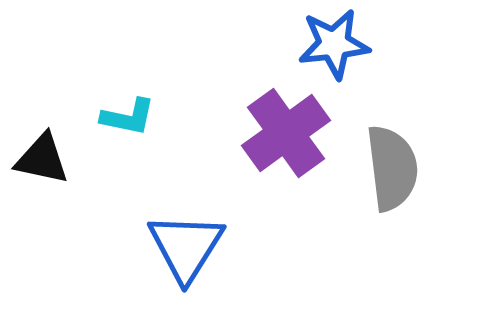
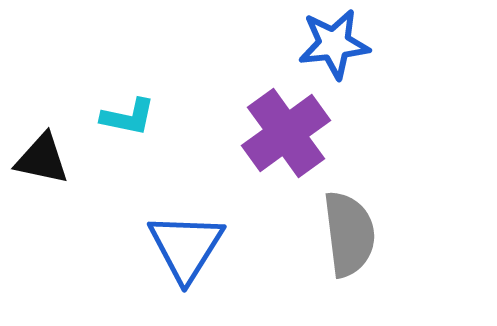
gray semicircle: moved 43 px left, 66 px down
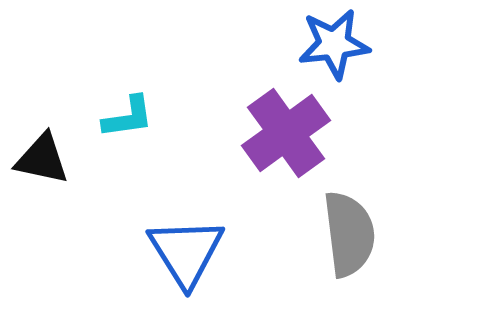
cyan L-shape: rotated 20 degrees counterclockwise
blue triangle: moved 5 px down; rotated 4 degrees counterclockwise
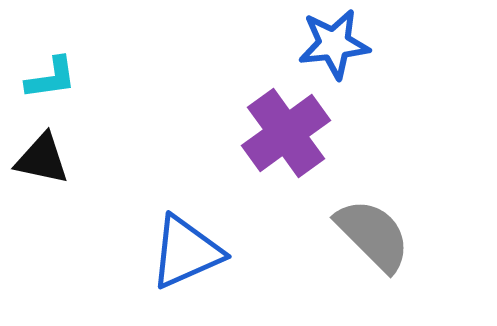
cyan L-shape: moved 77 px left, 39 px up
gray semicircle: moved 24 px right, 1 px down; rotated 38 degrees counterclockwise
blue triangle: rotated 38 degrees clockwise
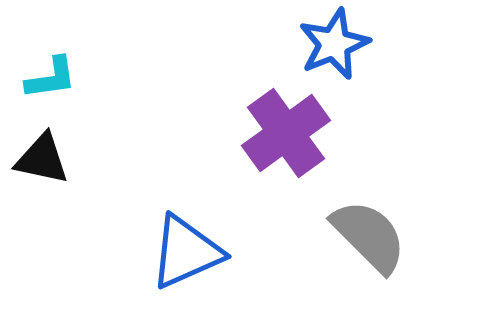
blue star: rotated 16 degrees counterclockwise
gray semicircle: moved 4 px left, 1 px down
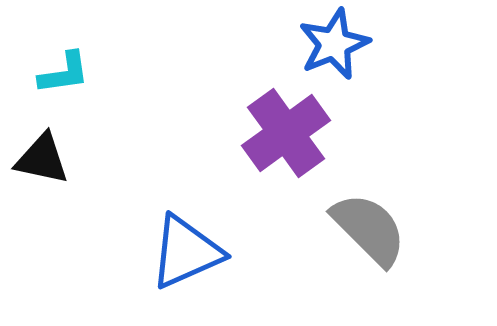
cyan L-shape: moved 13 px right, 5 px up
gray semicircle: moved 7 px up
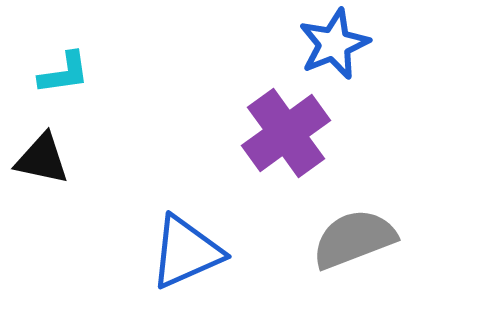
gray semicircle: moved 15 px left, 10 px down; rotated 66 degrees counterclockwise
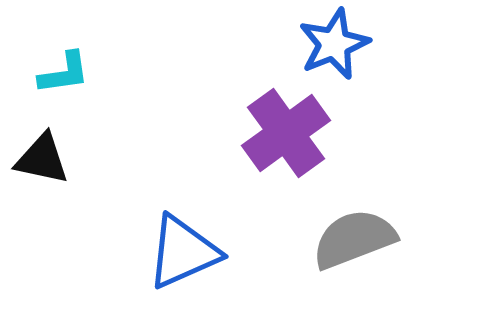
blue triangle: moved 3 px left
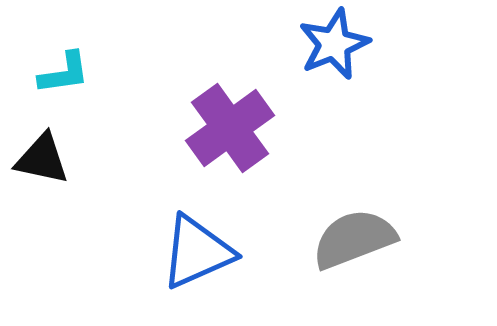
purple cross: moved 56 px left, 5 px up
blue triangle: moved 14 px right
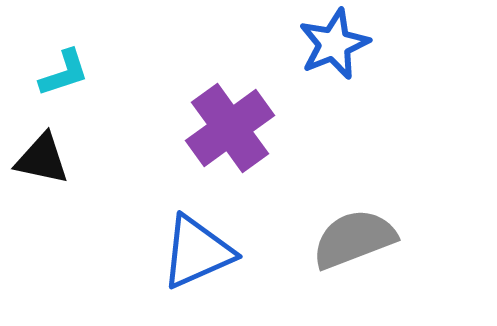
cyan L-shape: rotated 10 degrees counterclockwise
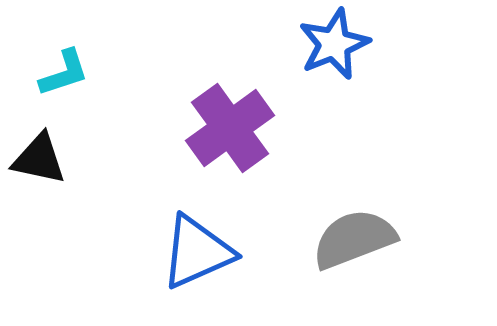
black triangle: moved 3 px left
